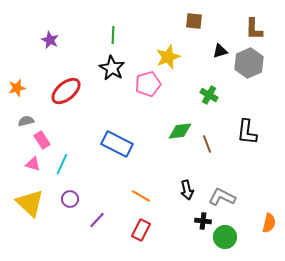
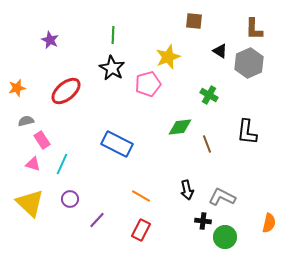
black triangle: rotated 49 degrees clockwise
green diamond: moved 4 px up
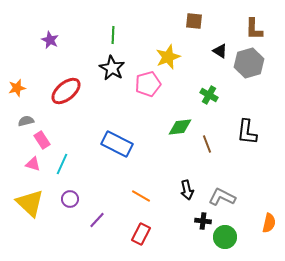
gray hexagon: rotated 8 degrees clockwise
red rectangle: moved 4 px down
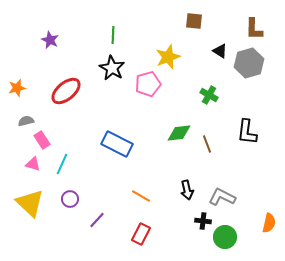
green diamond: moved 1 px left, 6 px down
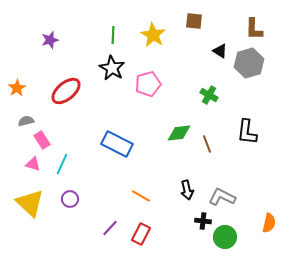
purple star: rotated 30 degrees clockwise
yellow star: moved 15 px left, 22 px up; rotated 20 degrees counterclockwise
orange star: rotated 18 degrees counterclockwise
purple line: moved 13 px right, 8 px down
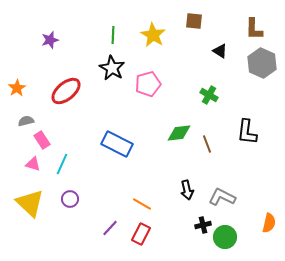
gray hexagon: moved 13 px right; rotated 20 degrees counterclockwise
orange line: moved 1 px right, 8 px down
black cross: moved 4 px down; rotated 21 degrees counterclockwise
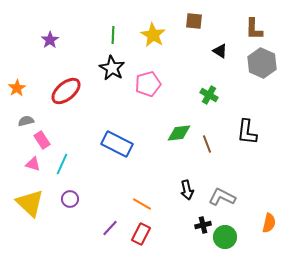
purple star: rotated 18 degrees counterclockwise
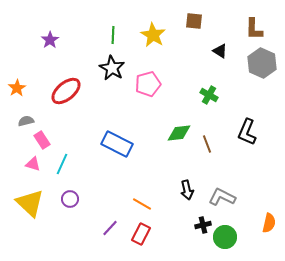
black L-shape: rotated 16 degrees clockwise
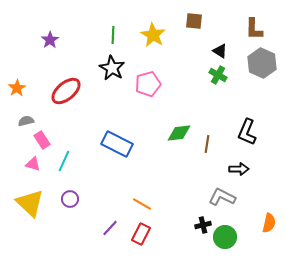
green cross: moved 9 px right, 20 px up
brown line: rotated 30 degrees clockwise
cyan line: moved 2 px right, 3 px up
black arrow: moved 52 px right, 21 px up; rotated 78 degrees counterclockwise
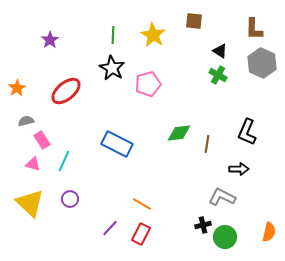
orange semicircle: moved 9 px down
